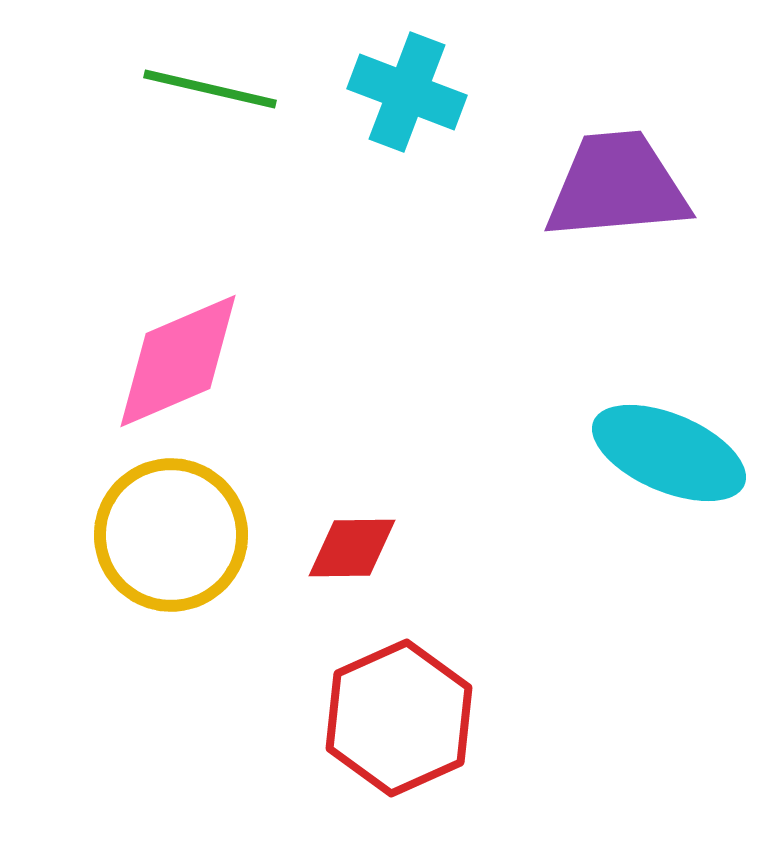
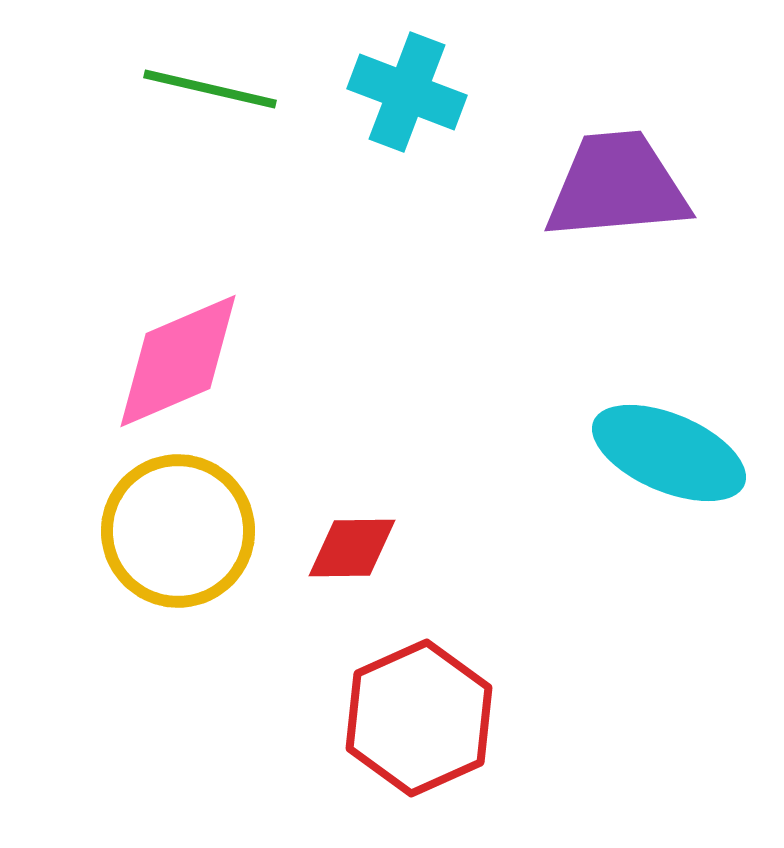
yellow circle: moved 7 px right, 4 px up
red hexagon: moved 20 px right
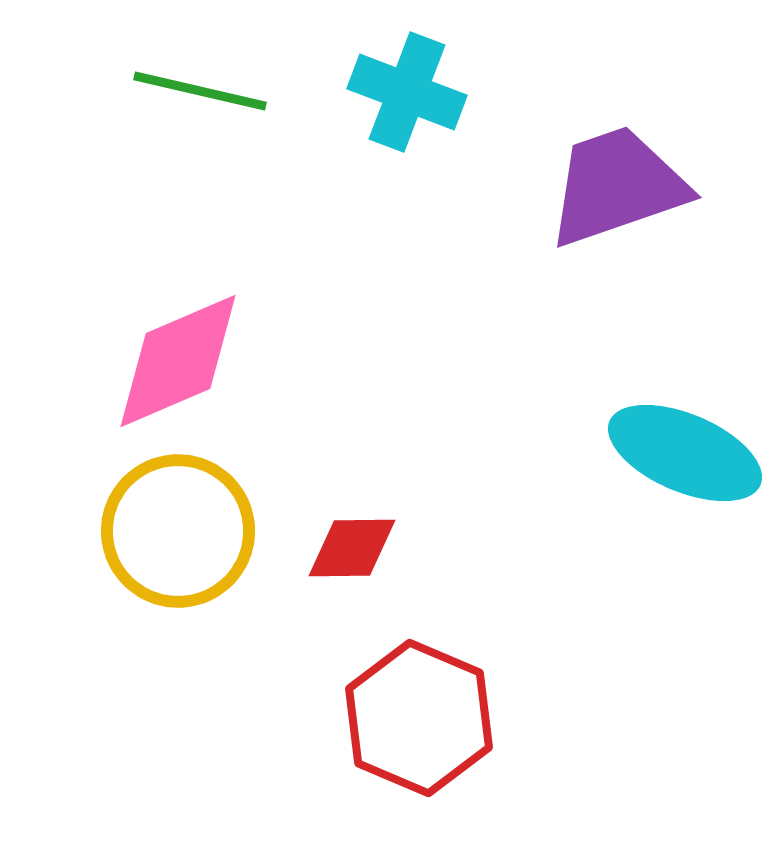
green line: moved 10 px left, 2 px down
purple trapezoid: rotated 14 degrees counterclockwise
cyan ellipse: moved 16 px right
red hexagon: rotated 13 degrees counterclockwise
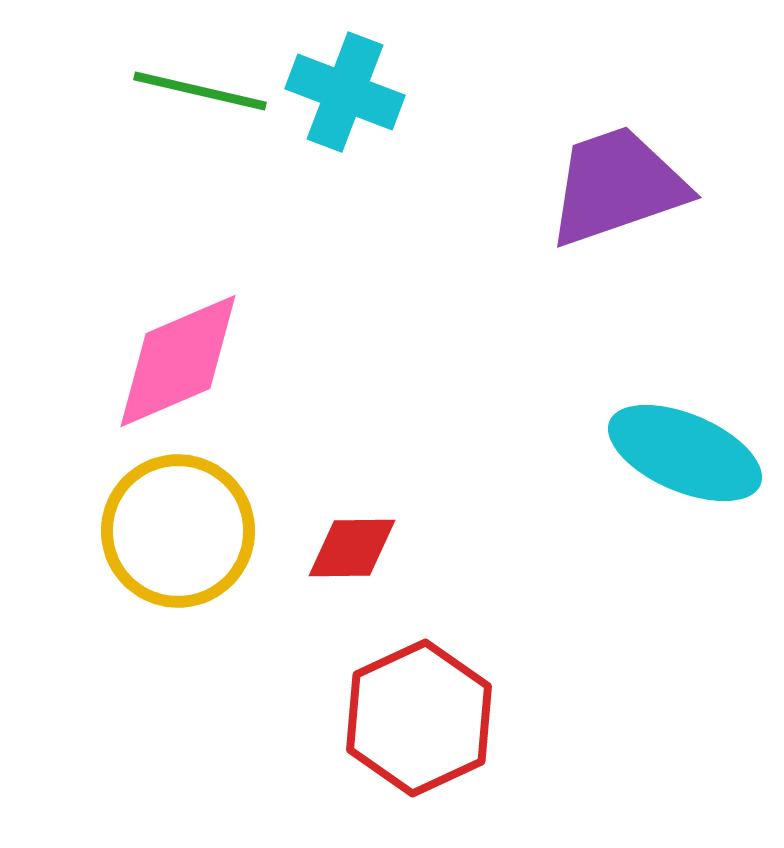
cyan cross: moved 62 px left
red hexagon: rotated 12 degrees clockwise
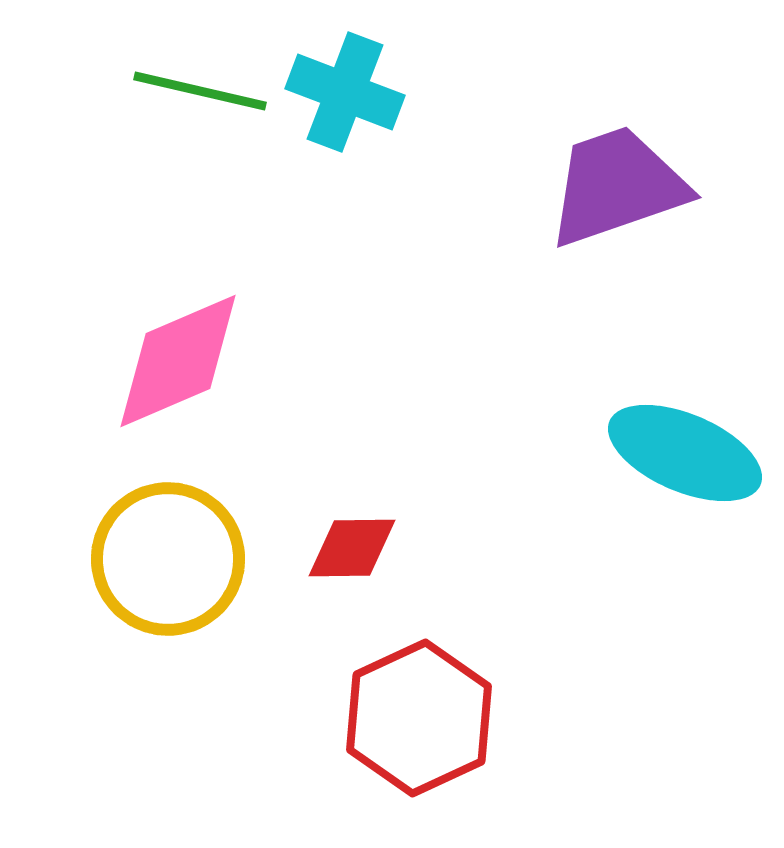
yellow circle: moved 10 px left, 28 px down
